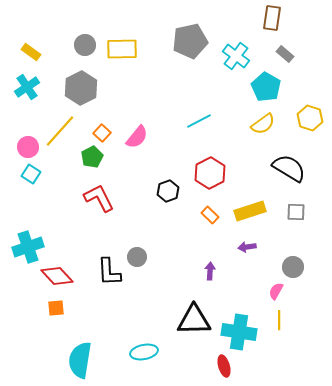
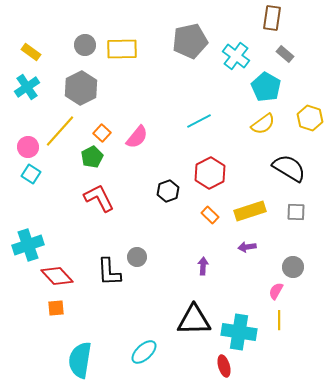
cyan cross at (28, 247): moved 2 px up
purple arrow at (210, 271): moved 7 px left, 5 px up
cyan ellipse at (144, 352): rotated 32 degrees counterclockwise
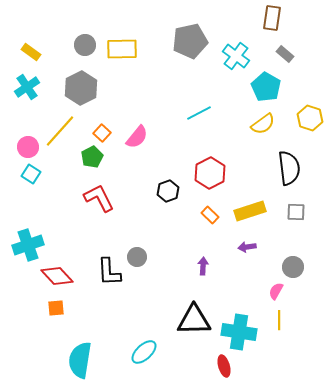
cyan line at (199, 121): moved 8 px up
black semicircle at (289, 168): rotated 52 degrees clockwise
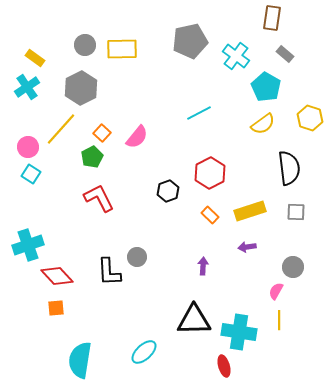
yellow rectangle at (31, 52): moved 4 px right, 6 px down
yellow line at (60, 131): moved 1 px right, 2 px up
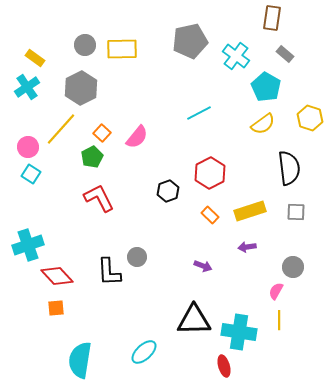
purple arrow at (203, 266): rotated 108 degrees clockwise
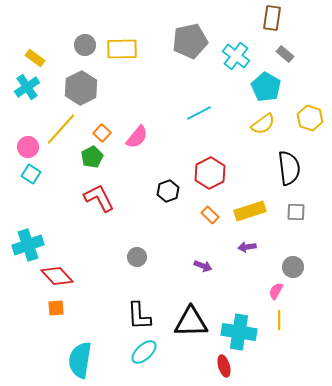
black L-shape at (109, 272): moved 30 px right, 44 px down
black triangle at (194, 320): moved 3 px left, 2 px down
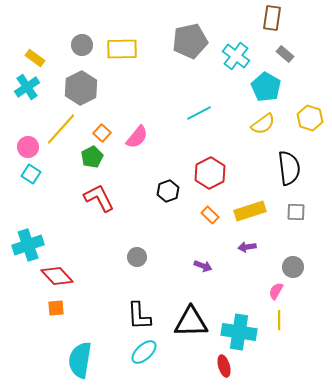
gray circle at (85, 45): moved 3 px left
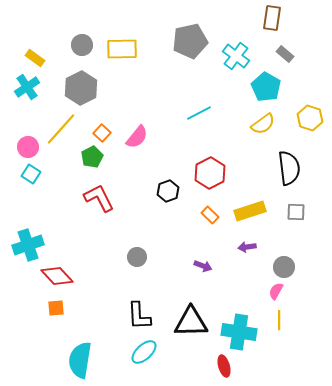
gray circle at (293, 267): moved 9 px left
